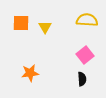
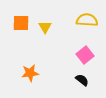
black semicircle: moved 1 px down; rotated 48 degrees counterclockwise
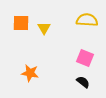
yellow triangle: moved 1 px left, 1 px down
pink square: moved 3 px down; rotated 30 degrees counterclockwise
orange star: rotated 18 degrees clockwise
black semicircle: moved 1 px right, 2 px down
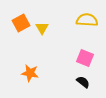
orange square: rotated 30 degrees counterclockwise
yellow triangle: moved 2 px left
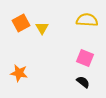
orange star: moved 11 px left
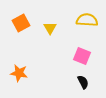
yellow triangle: moved 8 px right
pink square: moved 3 px left, 2 px up
black semicircle: rotated 24 degrees clockwise
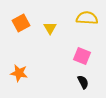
yellow semicircle: moved 2 px up
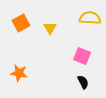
yellow semicircle: moved 3 px right
